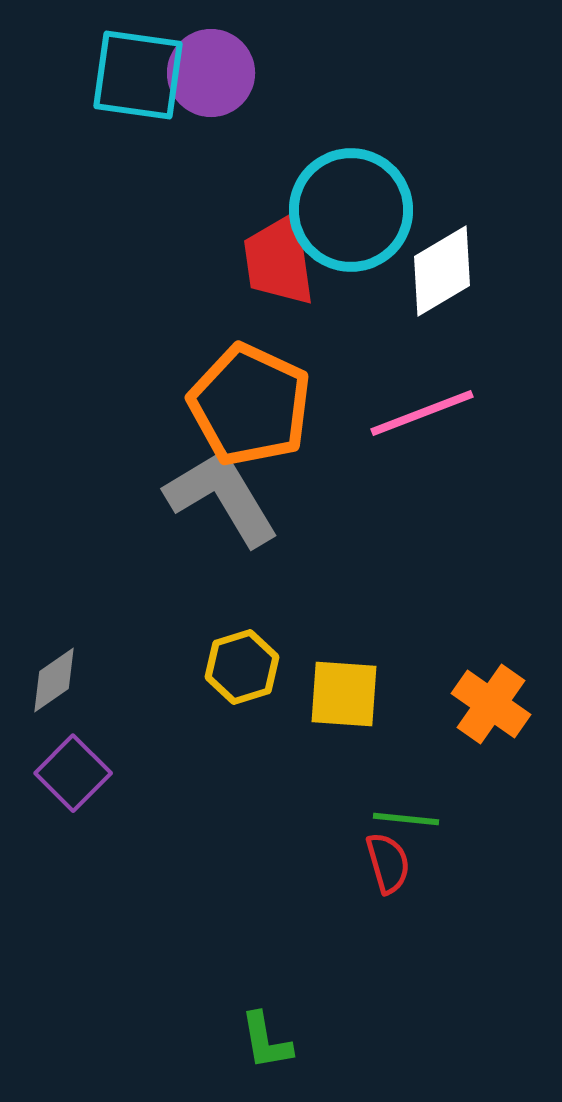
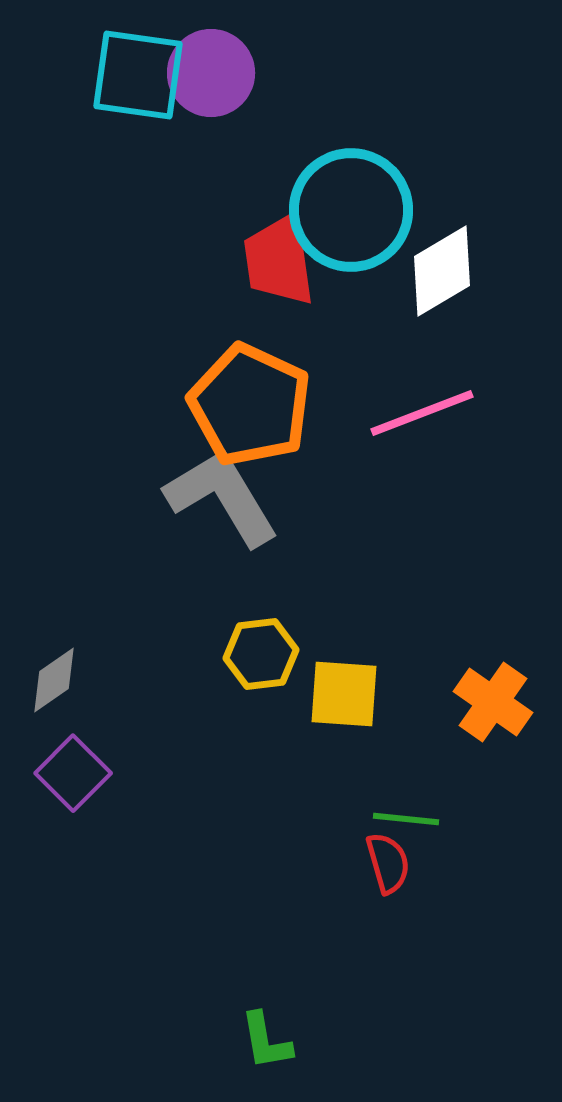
yellow hexagon: moved 19 px right, 13 px up; rotated 10 degrees clockwise
orange cross: moved 2 px right, 2 px up
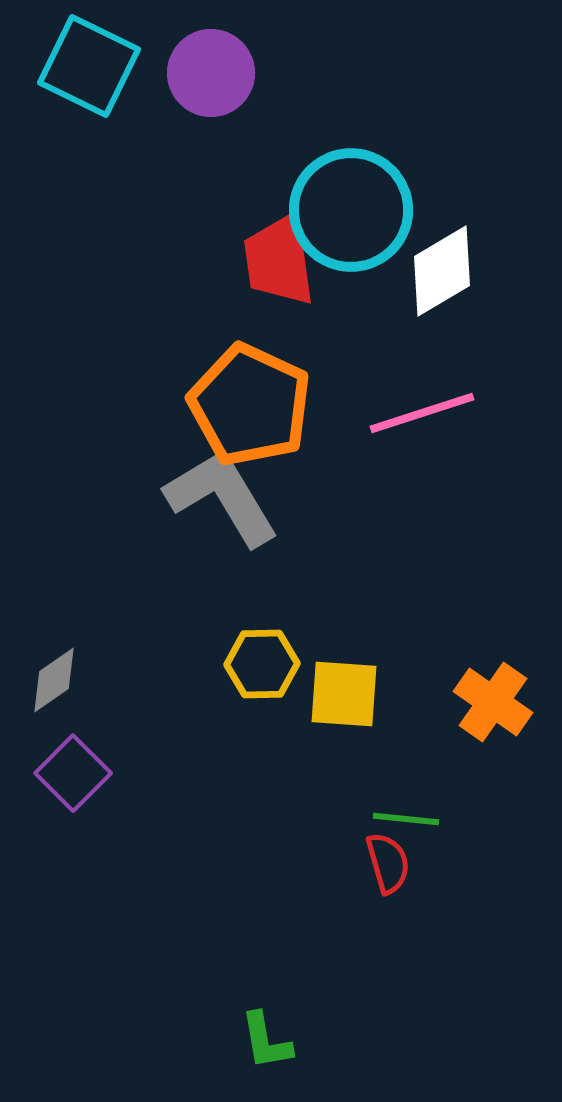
cyan square: moved 49 px left, 9 px up; rotated 18 degrees clockwise
pink line: rotated 3 degrees clockwise
yellow hexagon: moved 1 px right, 10 px down; rotated 6 degrees clockwise
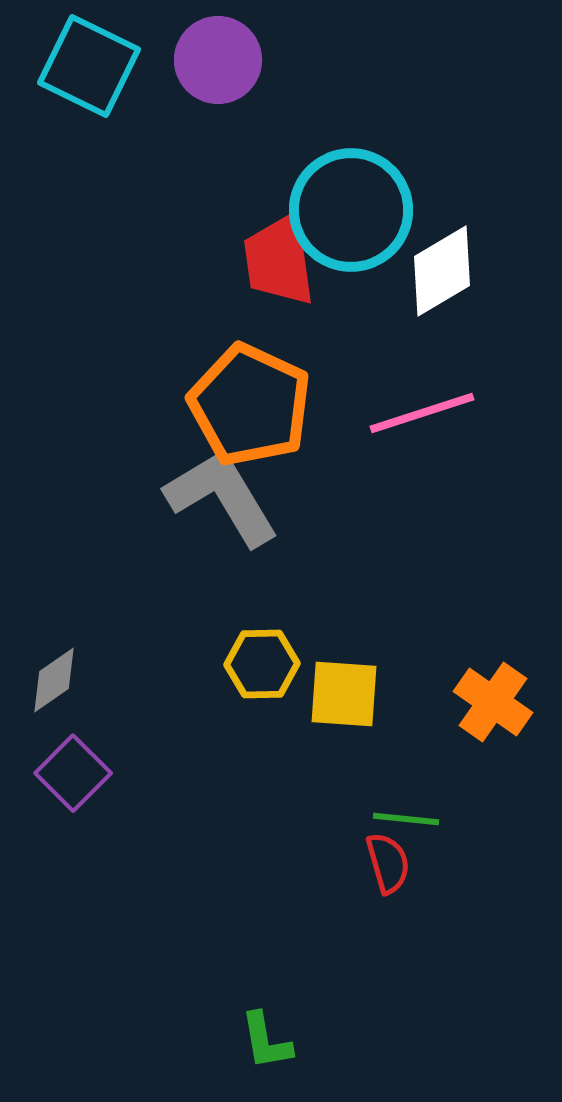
purple circle: moved 7 px right, 13 px up
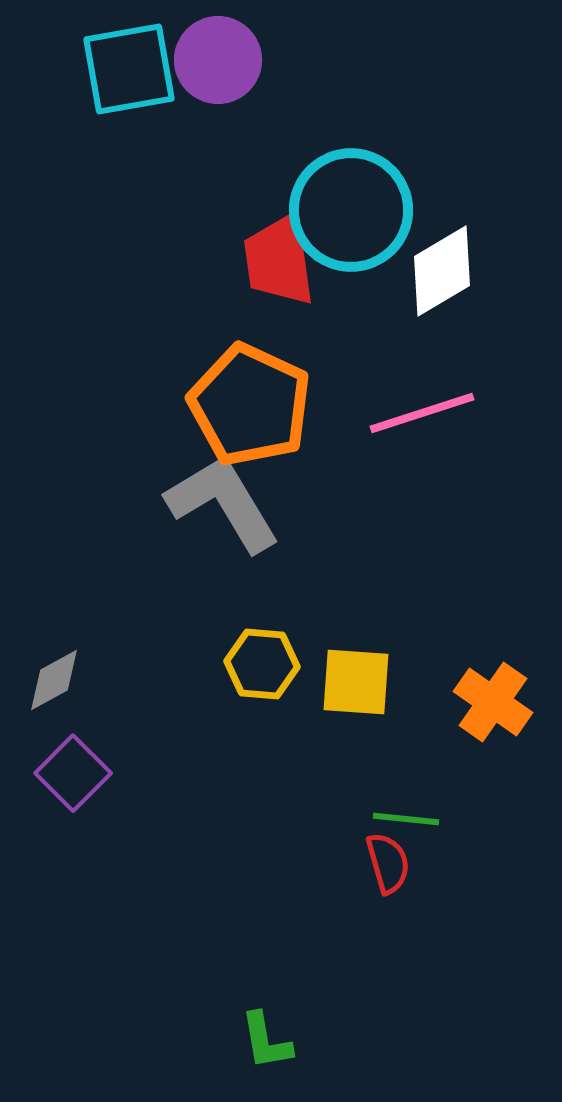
cyan square: moved 40 px right, 3 px down; rotated 36 degrees counterclockwise
gray L-shape: moved 1 px right, 6 px down
yellow hexagon: rotated 6 degrees clockwise
gray diamond: rotated 6 degrees clockwise
yellow square: moved 12 px right, 12 px up
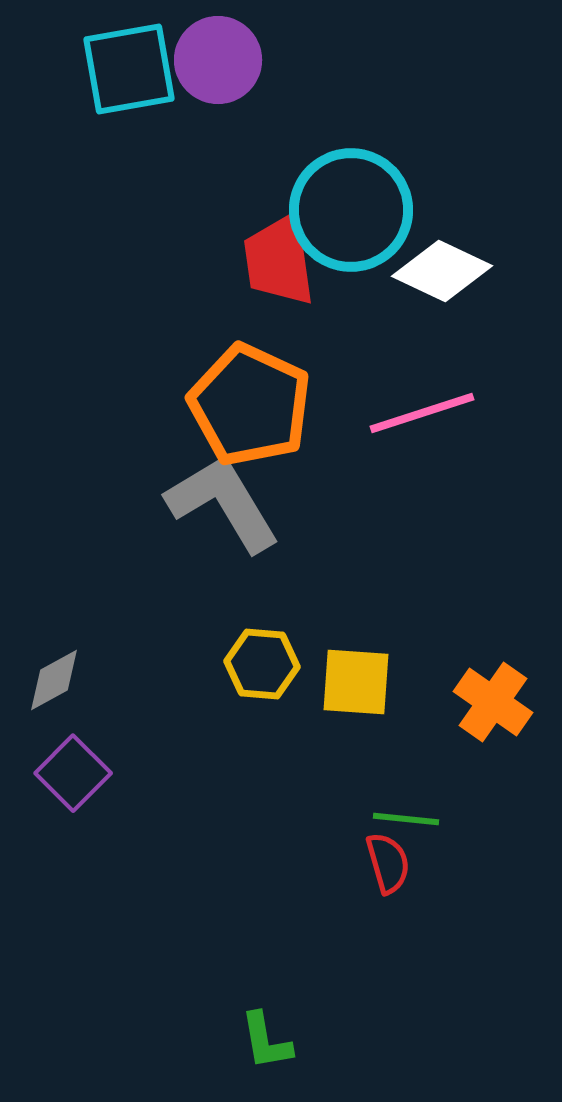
white diamond: rotated 56 degrees clockwise
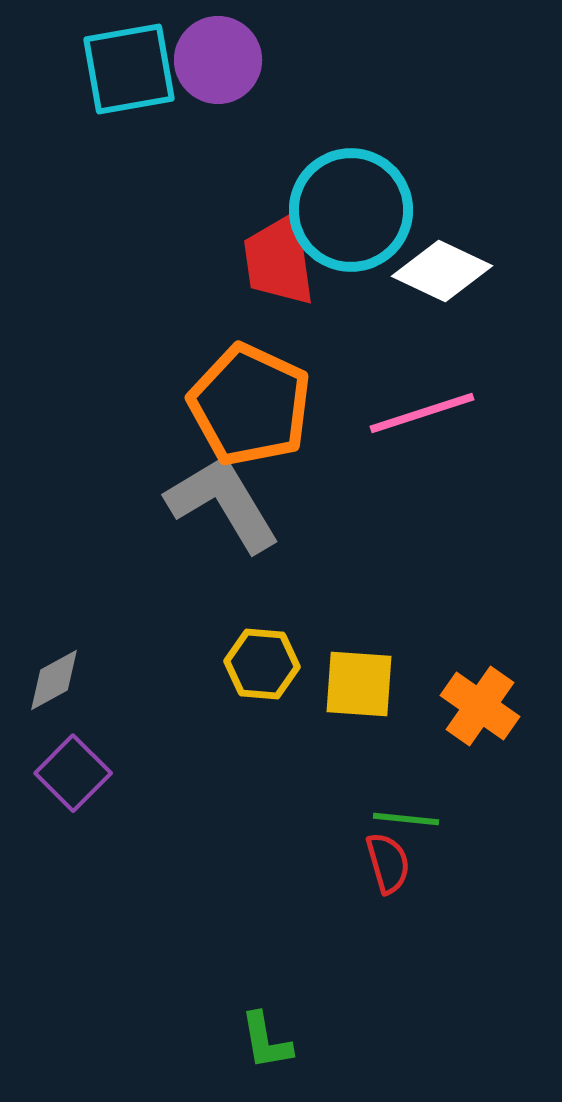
yellow square: moved 3 px right, 2 px down
orange cross: moved 13 px left, 4 px down
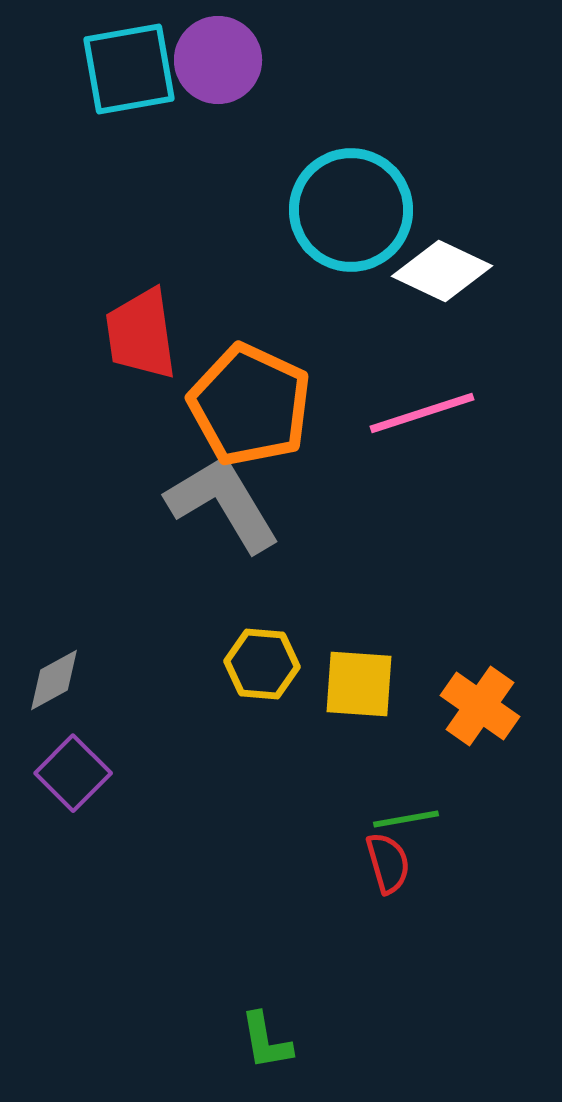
red trapezoid: moved 138 px left, 74 px down
green line: rotated 16 degrees counterclockwise
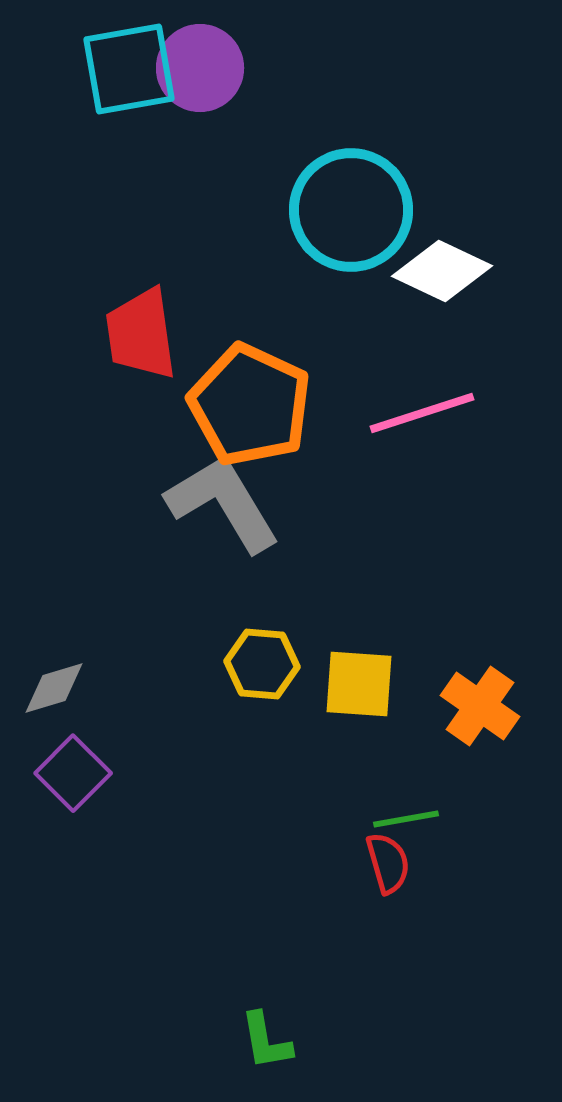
purple circle: moved 18 px left, 8 px down
gray diamond: moved 8 px down; rotated 12 degrees clockwise
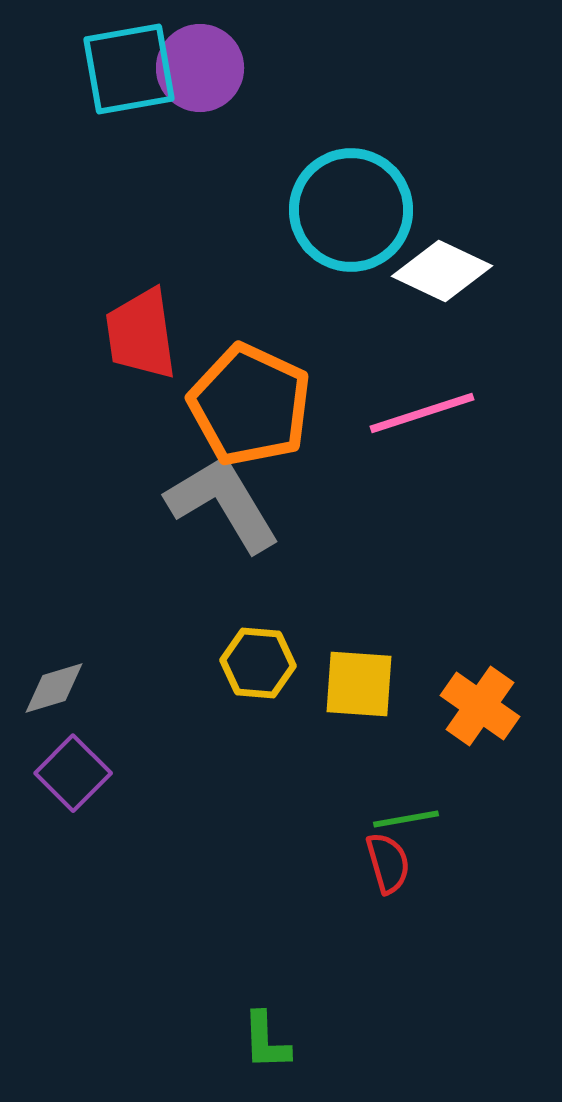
yellow hexagon: moved 4 px left, 1 px up
green L-shape: rotated 8 degrees clockwise
